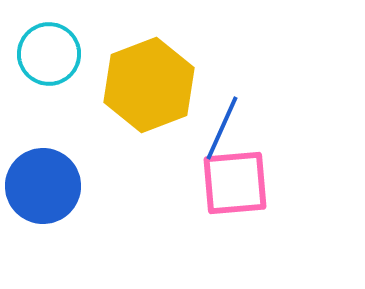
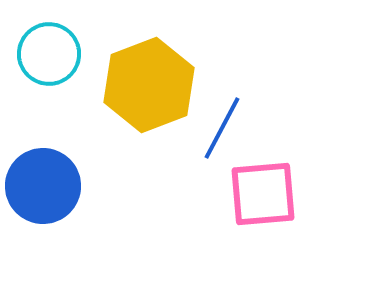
blue line: rotated 4 degrees clockwise
pink square: moved 28 px right, 11 px down
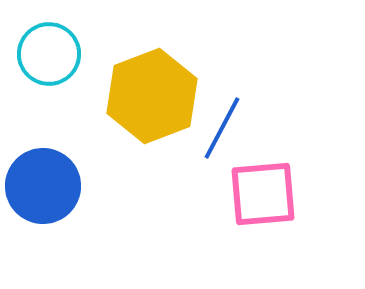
yellow hexagon: moved 3 px right, 11 px down
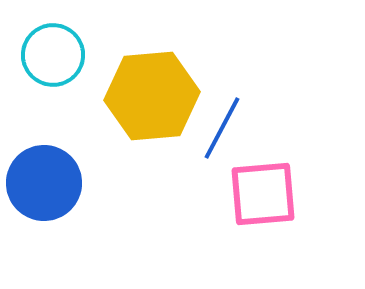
cyan circle: moved 4 px right, 1 px down
yellow hexagon: rotated 16 degrees clockwise
blue circle: moved 1 px right, 3 px up
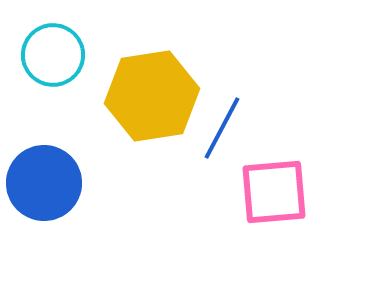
yellow hexagon: rotated 4 degrees counterclockwise
pink square: moved 11 px right, 2 px up
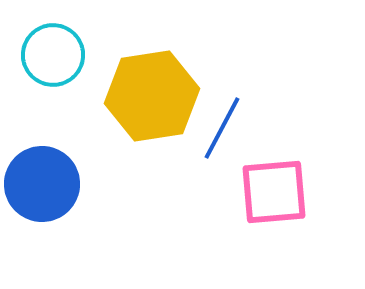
blue circle: moved 2 px left, 1 px down
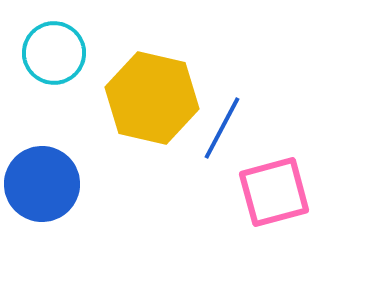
cyan circle: moved 1 px right, 2 px up
yellow hexagon: moved 2 px down; rotated 22 degrees clockwise
pink square: rotated 10 degrees counterclockwise
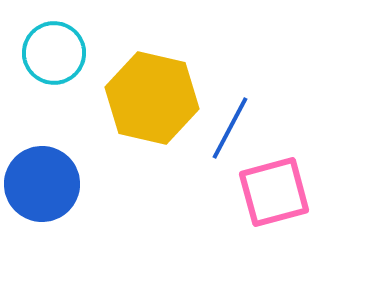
blue line: moved 8 px right
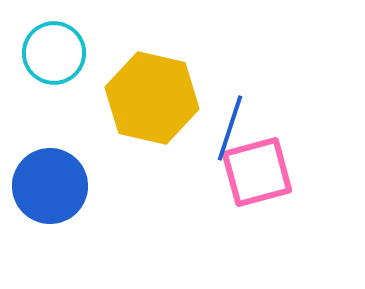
blue line: rotated 10 degrees counterclockwise
blue circle: moved 8 px right, 2 px down
pink square: moved 17 px left, 20 px up
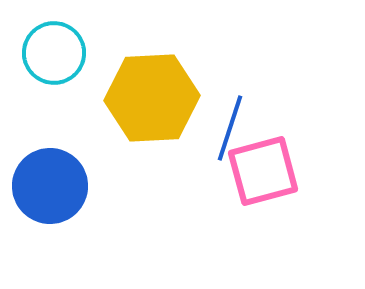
yellow hexagon: rotated 16 degrees counterclockwise
pink square: moved 6 px right, 1 px up
